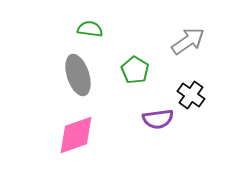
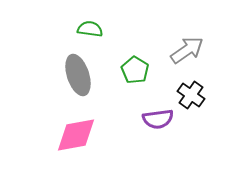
gray arrow: moved 1 px left, 9 px down
pink diamond: rotated 9 degrees clockwise
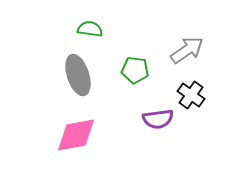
green pentagon: rotated 24 degrees counterclockwise
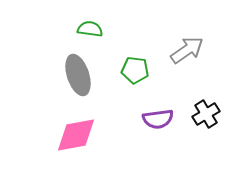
black cross: moved 15 px right, 19 px down; rotated 24 degrees clockwise
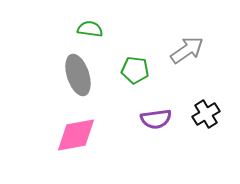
purple semicircle: moved 2 px left
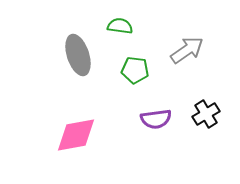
green semicircle: moved 30 px right, 3 px up
gray ellipse: moved 20 px up
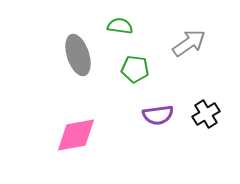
gray arrow: moved 2 px right, 7 px up
green pentagon: moved 1 px up
purple semicircle: moved 2 px right, 4 px up
